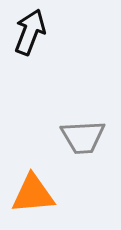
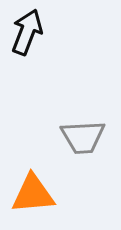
black arrow: moved 3 px left
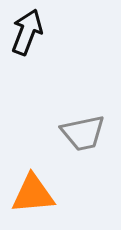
gray trapezoid: moved 4 px up; rotated 9 degrees counterclockwise
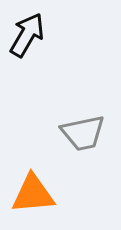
black arrow: moved 3 px down; rotated 9 degrees clockwise
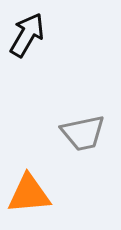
orange triangle: moved 4 px left
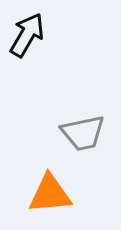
orange triangle: moved 21 px right
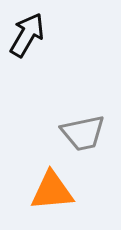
orange triangle: moved 2 px right, 3 px up
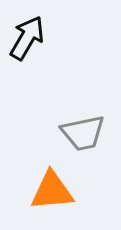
black arrow: moved 3 px down
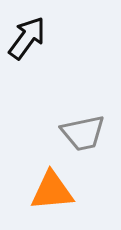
black arrow: rotated 6 degrees clockwise
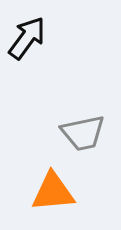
orange triangle: moved 1 px right, 1 px down
